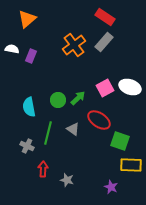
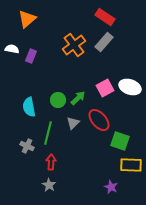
red ellipse: rotated 15 degrees clockwise
gray triangle: moved 6 px up; rotated 40 degrees clockwise
red arrow: moved 8 px right, 7 px up
gray star: moved 18 px left, 5 px down; rotated 16 degrees clockwise
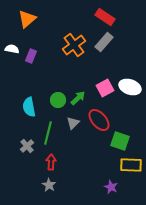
gray cross: rotated 24 degrees clockwise
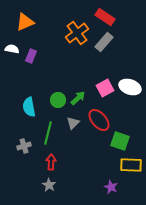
orange triangle: moved 2 px left, 3 px down; rotated 18 degrees clockwise
orange cross: moved 3 px right, 12 px up
gray cross: moved 3 px left; rotated 24 degrees clockwise
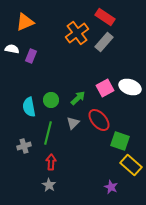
green circle: moved 7 px left
yellow rectangle: rotated 40 degrees clockwise
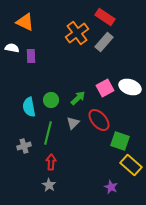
orange triangle: rotated 48 degrees clockwise
white semicircle: moved 1 px up
purple rectangle: rotated 24 degrees counterclockwise
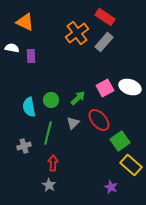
green square: rotated 36 degrees clockwise
red arrow: moved 2 px right, 1 px down
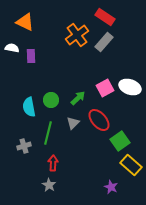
orange cross: moved 2 px down
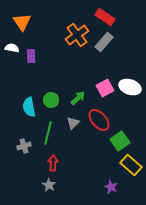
orange triangle: moved 3 px left; rotated 30 degrees clockwise
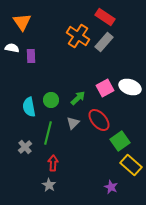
orange cross: moved 1 px right, 1 px down; rotated 20 degrees counterclockwise
gray cross: moved 1 px right, 1 px down; rotated 24 degrees counterclockwise
